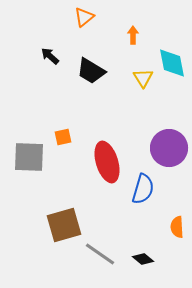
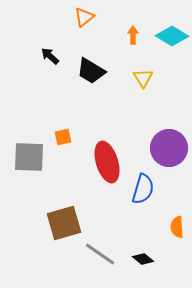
cyan diamond: moved 27 px up; rotated 48 degrees counterclockwise
brown square: moved 2 px up
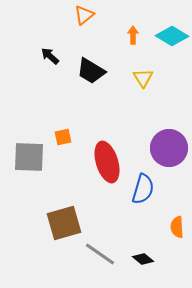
orange triangle: moved 2 px up
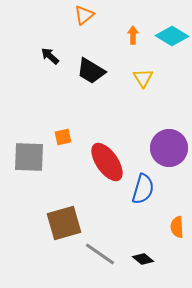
red ellipse: rotated 18 degrees counterclockwise
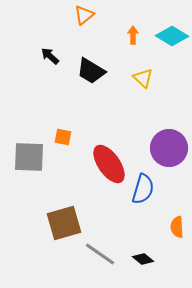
yellow triangle: rotated 15 degrees counterclockwise
orange square: rotated 24 degrees clockwise
red ellipse: moved 2 px right, 2 px down
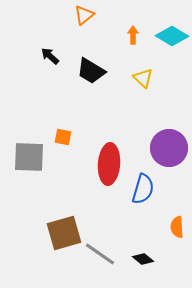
red ellipse: rotated 39 degrees clockwise
brown square: moved 10 px down
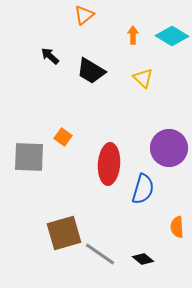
orange square: rotated 24 degrees clockwise
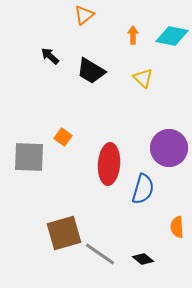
cyan diamond: rotated 20 degrees counterclockwise
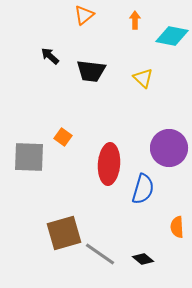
orange arrow: moved 2 px right, 15 px up
black trapezoid: rotated 24 degrees counterclockwise
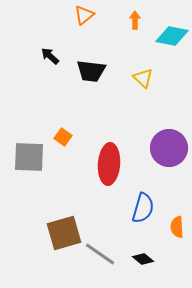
blue semicircle: moved 19 px down
